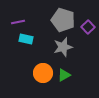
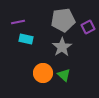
gray pentagon: rotated 25 degrees counterclockwise
purple square: rotated 16 degrees clockwise
gray star: moved 1 px left; rotated 18 degrees counterclockwise
green triangle: rotated 48 degrees counterclockwise
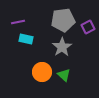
orange circle: moved 1 px left, 1 px up
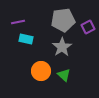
orange circle: moved 1 px left, 1 px up
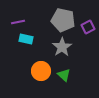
gray pentagon: rotated 20 degrees clockwise
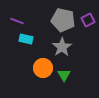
purple line: moved 1 px left, 1 px up; rotated 32 degrees clockwise
purple square: moved 7 px up
orange circle: moved 2 px right, 3 px up
green triangle: rotated 16 degrees clockwise
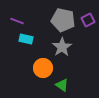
green triangle: moved 2 px left, 10 px down; rotated 24 degrees counterclockwise
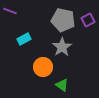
purple line: moved 7 px left, 10 px up
cyan rectangle: moved 2 px left; rotated 40 degrees counterclockwise
orange circle: moved 1 px up
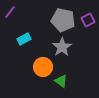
purple line: moved 1 px down; rotated 72 degrees counterclockwise
green triangle: moved 1 px left, 4 px up
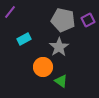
gray star: moved 3 px left
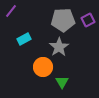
purple line: moved 1 px right, 1 px up
gray pentagon: rotated 15 degrees counterclockwise
green triangle: moved 1 px right, 1 px down; rotated 24 degrees clockwise
